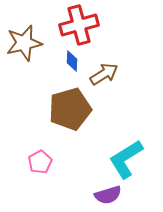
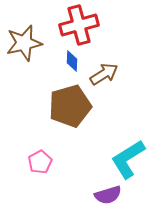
brown pentagon: moved 3 px up
cyan L-shape: moved 2 px right
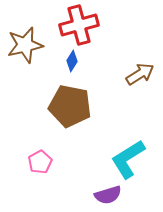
brown star: moved 1 px right, 2 px down
blue diamond: rotated 30 degrees clockwise
brown arrow: moved 36 px right
brown pentagon: rotated 27 degrees clockwise
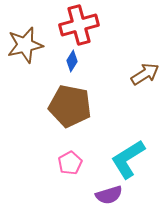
brown arrow: moved 5 px right
pink pentagon: moved 30 px right, 1 px down
purple semicircle: moved 1 px right
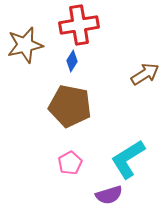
red cross: rotated 6 degrees clockwise
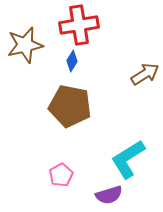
pink pentagon: moved 9 px left, 12 px down
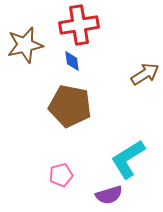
blue diamond: rotated 40 degrees counterclockwise
pink pentagon: rotated 15 degrees clockwise
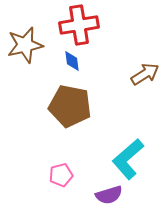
cyan L-shape: rotated 9 degrees counterclockwise
